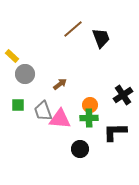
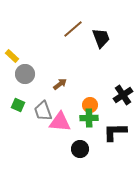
green square: rotated 24 degrees clockwise
pink triangle: moved 3 px down
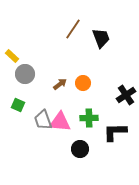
brown line: rotated 15 degrees counterclockwise
black cross: moved 3 px right
orange circle: moved 7 px left, 22 px up
gray trapezoid: moved 9 px down
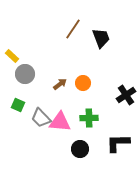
gray trapezoid: moved 2 px left, 2 px up; rotated 25 degrees counterclockwise
black L-shape: moved 3 px right, 11 px down
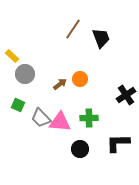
orange circle: moved 3 px left, 4 px up
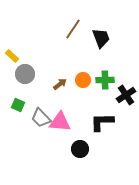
orange circle: moved 3 px right, 1 px down
green cross: moved 16 px right, 38 px up
black L-shape: moved 16 px left, 21 px up
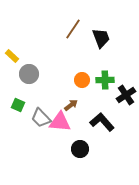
gray circle: moved 4 px right
orange circle: moved 1 px left
brown arrow: moved 11 px right, 21 px down
black L-shape: rotated 50 degrees clockwise
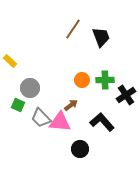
black trapezoid: moved 1 px up
yellow rectangle: moved 2 px left, 5 px down
gray circle: moved 1 px right, 14 px down
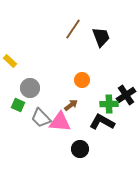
green cross: moved 4 px right, 24 px down
black L-shape: rotated 20 degrees counterclockwise
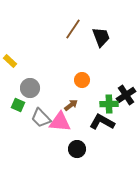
black circle: moved 3 px left
